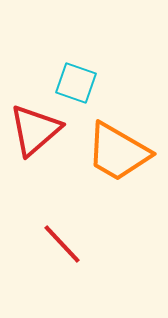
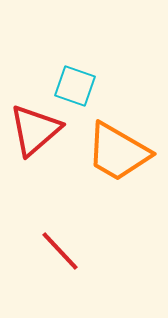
cyan square: moved 1 px left, 3 px down
red line: moved 2 px left, 7 px down
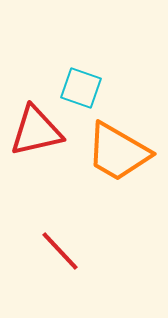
cyan square: moved 6 px right, 2 px down
red triangle: moved 1 px right, 1 px down; rotated 28 degrees clockwise
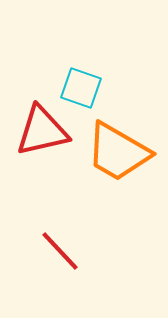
red triangle: moved 6 px right
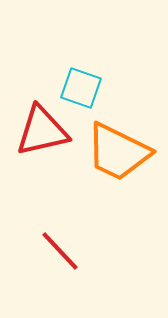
orange trapezoid: rotated 4 degrees counterclockwise
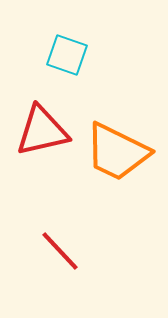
cyan square: moved 14 px left, 33 px up
orange trapezoid: moved 1 px left
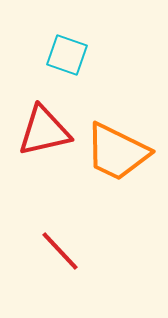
red triangle: moved 2 px right
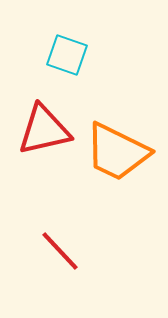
red triangle: moved 1 px up
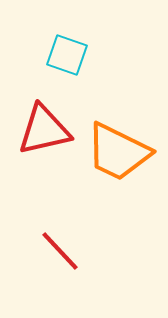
orange trapezoid: moved 1 px right
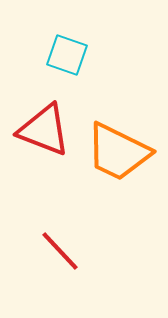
red triangle: rotated 34 degrees clockwise
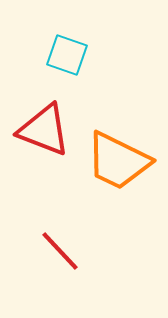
orange trapezoid: moved 9 px down
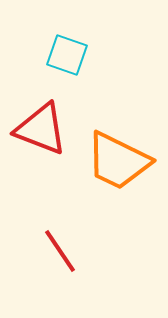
red triangle: moved 3 px left, 1 px up
red line: rotated 9 degrees clockwise
